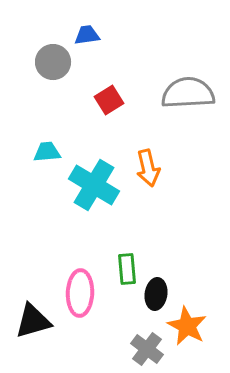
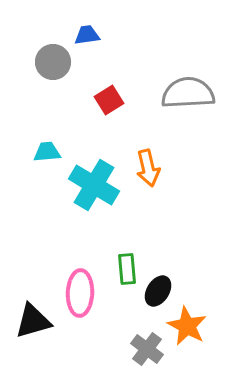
black ellipse: moved 2 px right, 3 px up; rotated 24 degrees clockwise
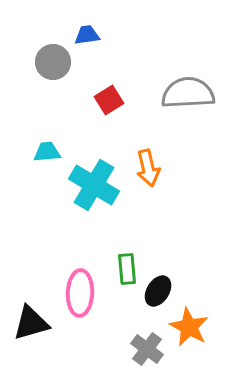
black triangle: moved 2 px left, 2 px down
orange star: moved 2 px right, 1 px down
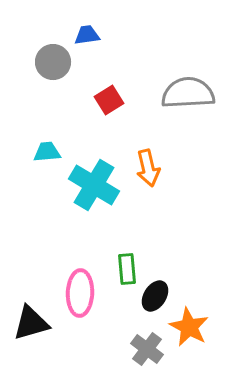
black ellipse: moved 3 px left, 5 px down
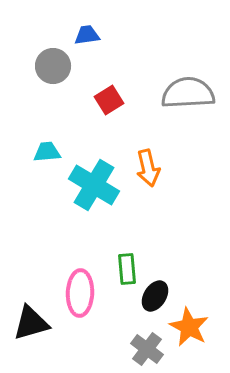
gray circle: moved 4 px down
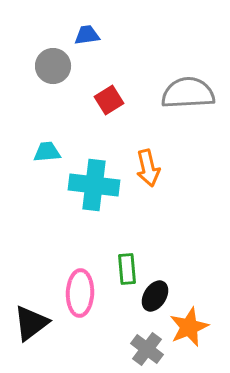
cyan cross: rotated 24 degrees counterclockwise
black triangle: rotated 21 degrees counterclockwise
orange star: rotated 21 degrees clockwise
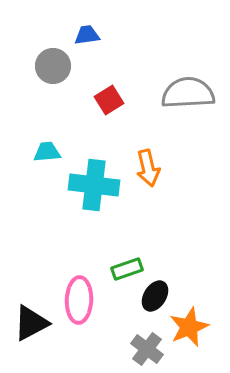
green rectangle: rotated 76 degrees clockwise
pink ellipse: moved 1 px left, 7 px down
black triangle: rotated 9 degrees clockwise
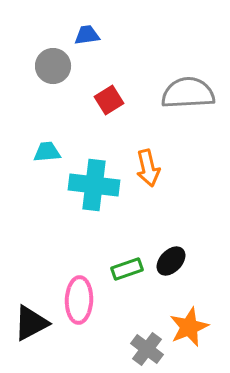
black ellipse: moved 16 px right, 35 px up; rotated 12 degrees clockwise
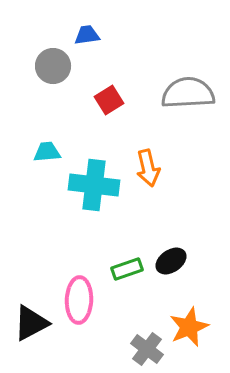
black ellipse: rotated 12 degrees clockwise
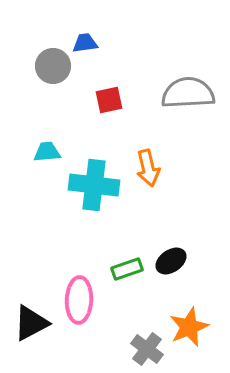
blue trapezoid: moved 2 px left, 8 px down
red square: rotated 20 degrees clockwise
